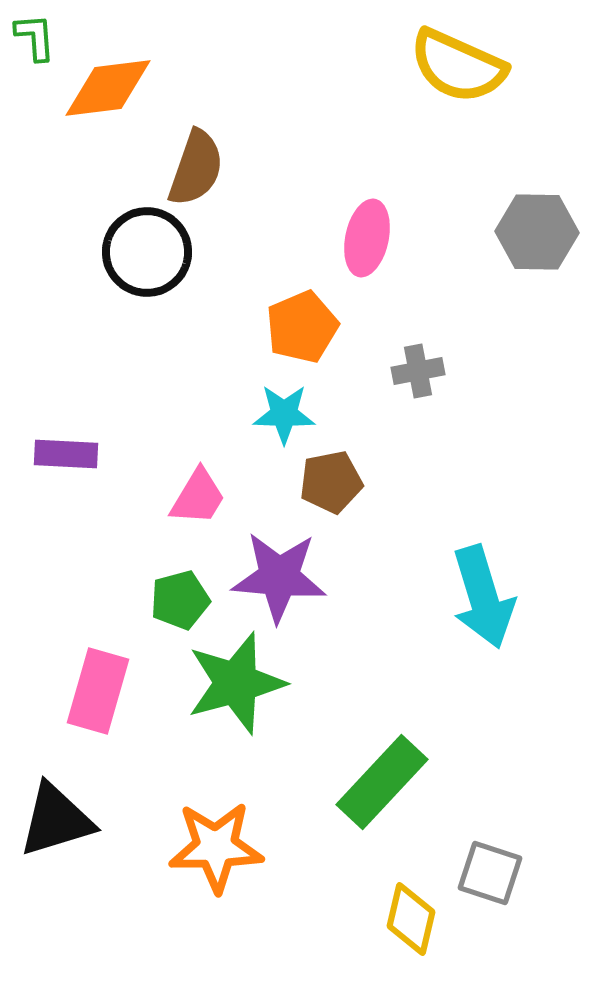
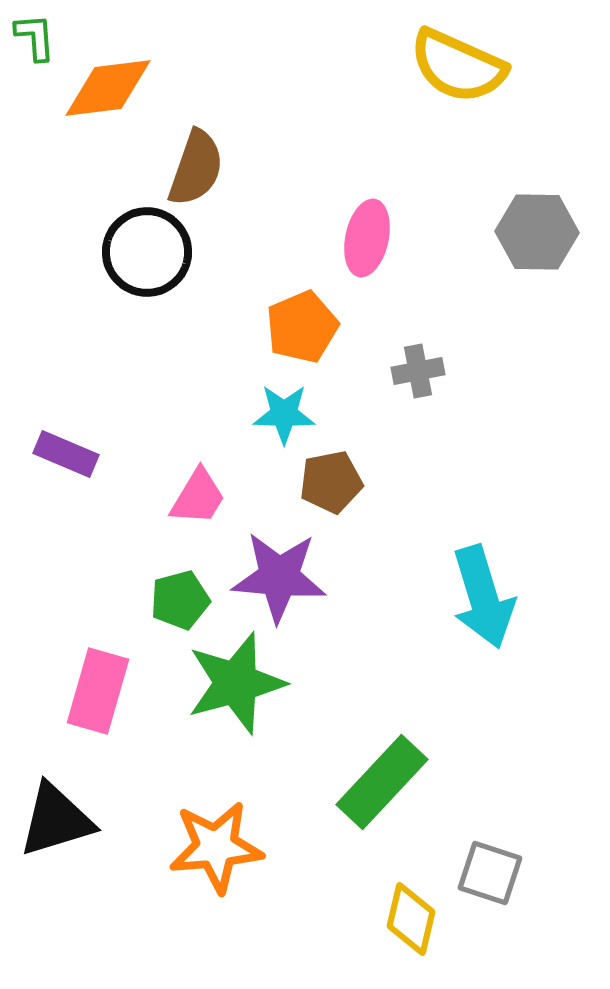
purple rectangle: rotated 20 degrees clockwise
orange star: rotated 4 degrees counterclockwise
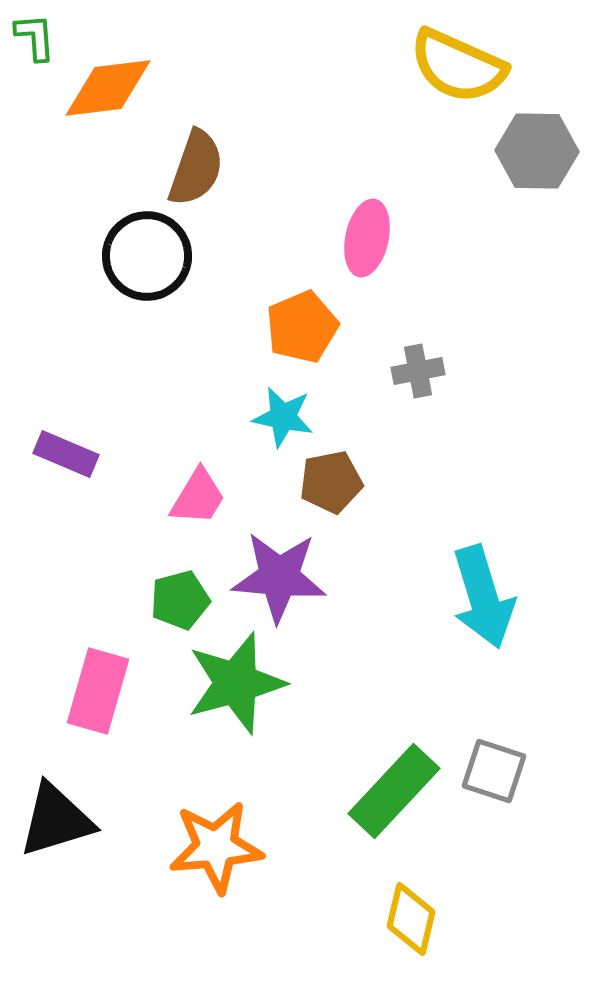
gray hexagon: moved 81 px up
black circle: moved 4 px down
cyan star: moved 1 px left, 3 px down; rotated 10 degrees clockwise
green rectangle: moved 12 px right, 9 px down
gray square: moved 4 px right, 102 px up
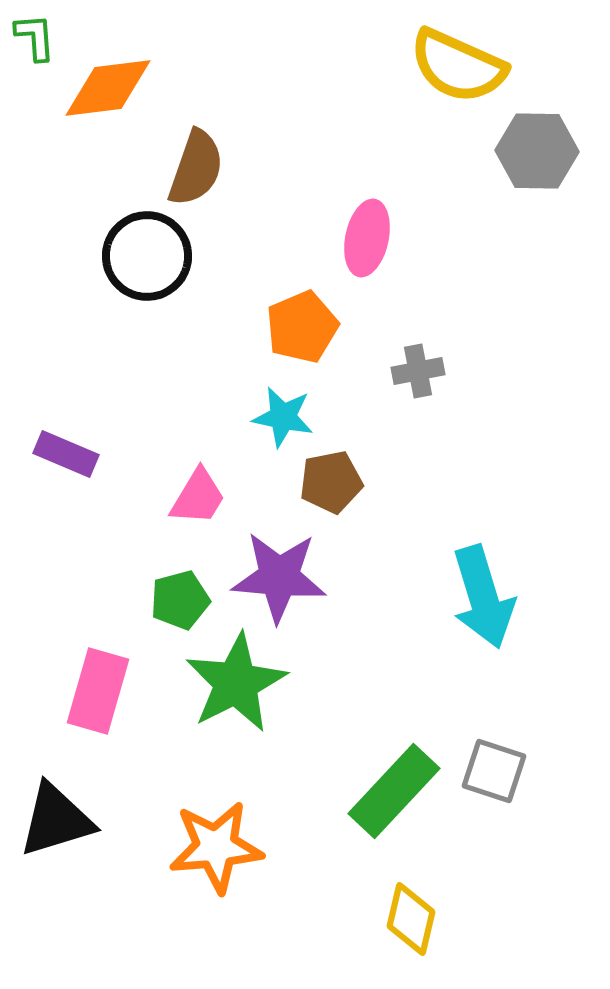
green star: rotated 12 degrees counterclockwise
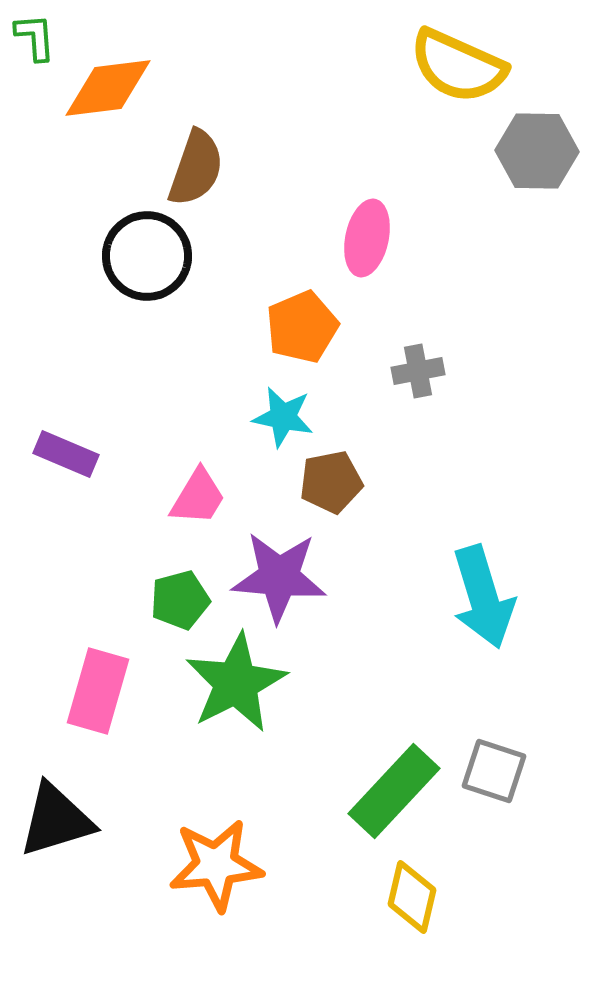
orange star: moved 18 px down
yellow diamond: moved 1 px right, 22 px up
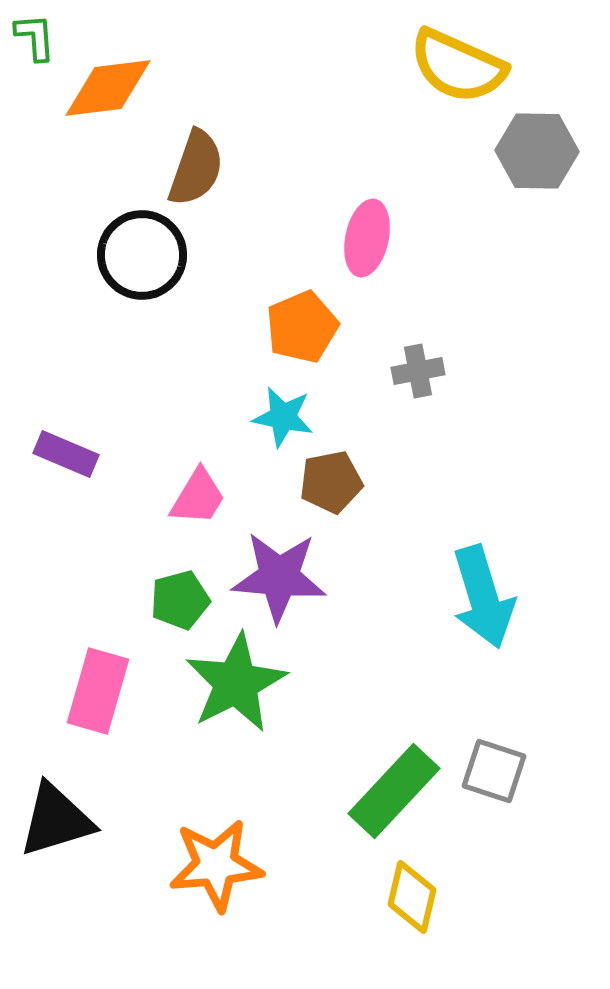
black circle: moved 5 px left, 1 px up
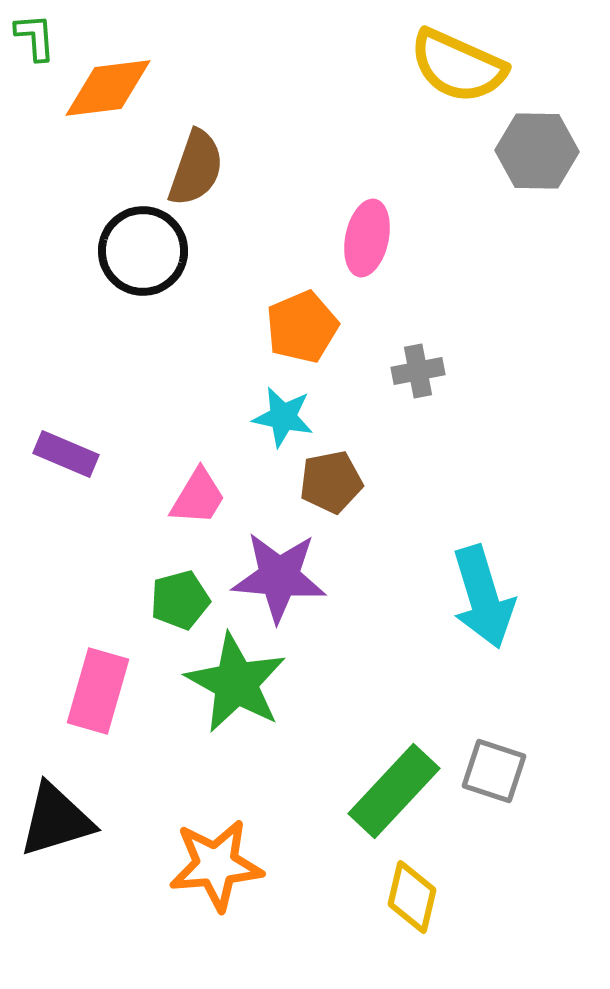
black circle: moved 1 px right, 4 px up
green star: rotated 16 degrees counterclockwise
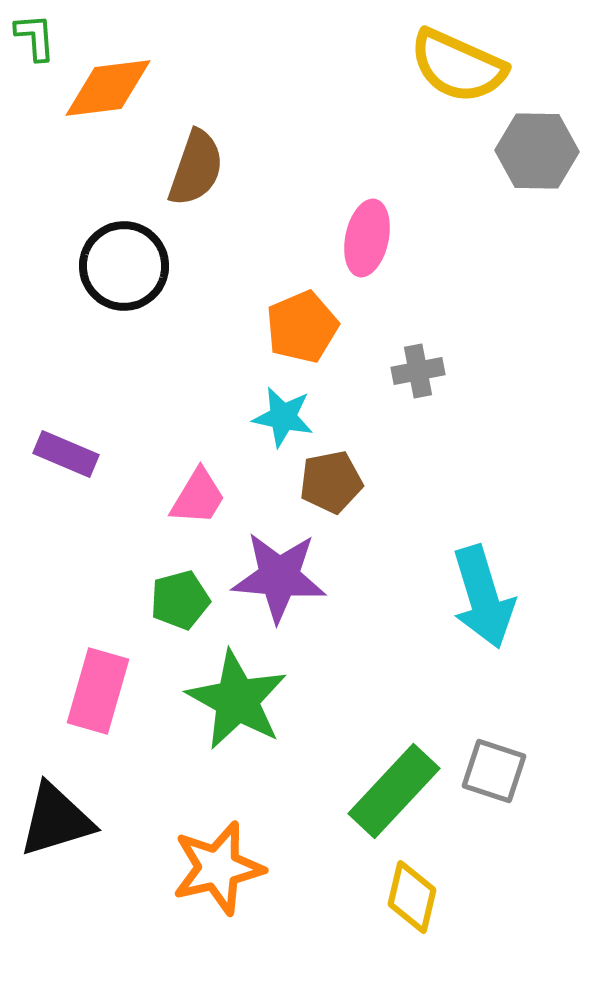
black circle: moved 19 px left, 15 px down
green star: moved 1 px right, 17 px down
orange star: moved 2 px right, 3 px down; rotated 8 degrees counterclockwise
